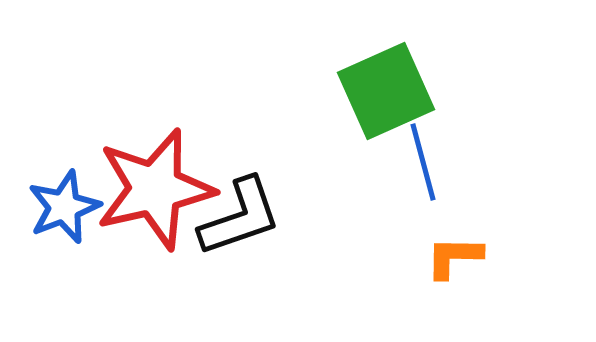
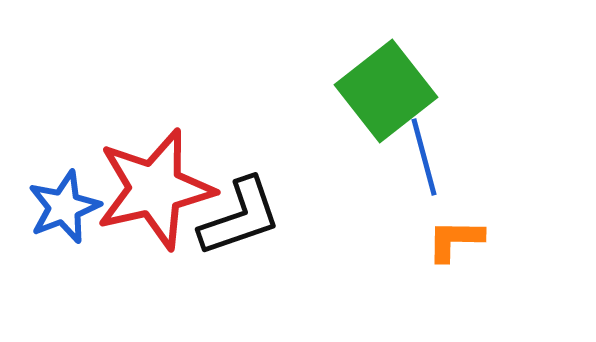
green square: rotated 14 degrees counterclockwise
blue line: moved 1 px right, 5 px up
orange L-shape: moved 1 px right, 17 px up
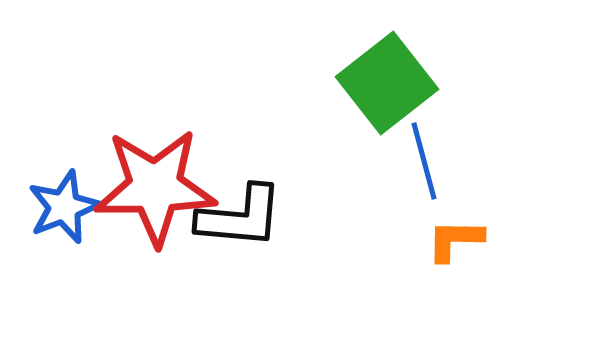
green square: moved 1 px right, 8 px up
blue line: moved 4 px down
red star: moved 2 px up; rotated 12 degrees clockwise
black L-shape: rotated 24 degrees clockwise
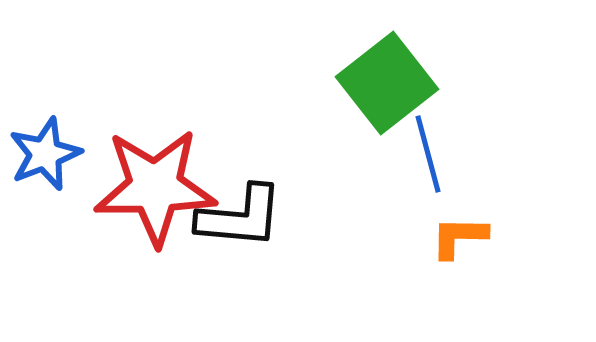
blue line: moved 4 px right, 7 px up
blue star: moved 19 px left, 53 px up
orange L-shape: moved 4 px right, 3 px up
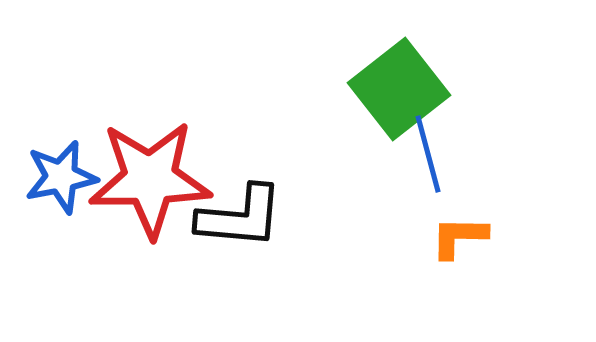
green square: moved 12 px right, 6 px down
blue star: moved 16 px right, 23 px down; rotated 10 degrees clockwise
red star: moved 5 px left, 8 px up
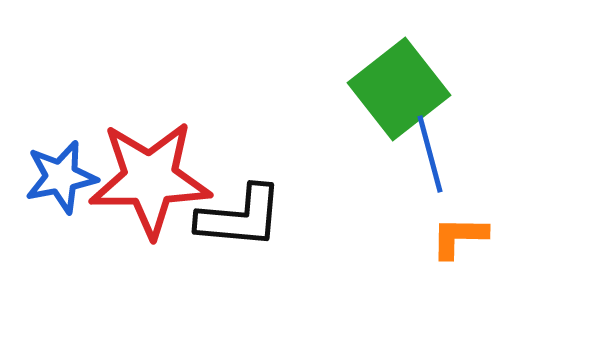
blue line: moved 2 px right
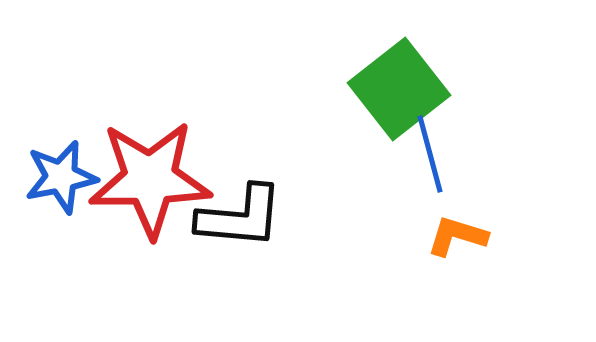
orange L-shape: moved 2 px left, 1 px up; rotated 16 degrees clockwise
